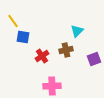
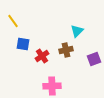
blue square: moved 7 px down
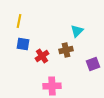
yellow line: moved 6 px right; rotated 48 degrees clockwise
purple square: moved 1 px left, 5 px down
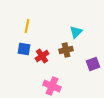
yellow line: moved 8 px right, 5 px down
cyan triangle: moved 1 px left, 1 px down
blue square: moved 1 px right, 5 px down
pink cross: rotated 24 degrees clockwise
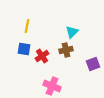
cyan triangle: moved 4 px left
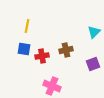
cyan triangle: moved 22 px right
red cross: rotated 24 degrees clockwise
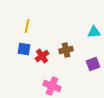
cyan triangle: rotated 40 degrees clockwise
red cross: rotated 24 degrees counterclockwise
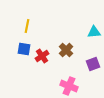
brown cross: rotated 32 degrees counterclockwise
pink cross: moved 17 px right
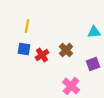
red cross: moved 1 px up
pink cross: moved 2 px right; rotated 18 degrees clockwise
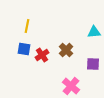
purple square: rotated 24 degrees clockwise
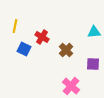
yellow line: moved 12 px left
blue square: rotated 16 degrees clockwise
red cross: moved 18 px up; rotated 24 degrees counterclockwise
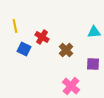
yellow line: rotated 24 degrees counterclockwise
